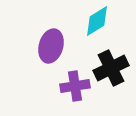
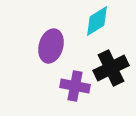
purple cross: rotated 20 degrees clockwise
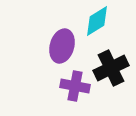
purple ellipse: moved 11 px right
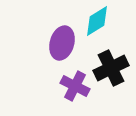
purple ellipse: moved 3 px up
purple cross: rotated 16 degrees clockwise
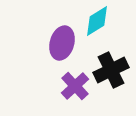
black cross: moved 2 px down
purple cross: rotated 20 degrees clockwise
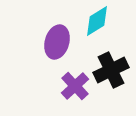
purple ellipse: moved 5 px left, 1 px up
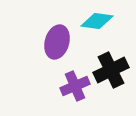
cyan diamond: rotated 40 degrees clockwise
purple cross: rotated 20 degrees clockwise
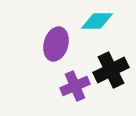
cyan diamond: rotated 8 degrees counterclockwise
purple ellipse: moved 1 px left, 2 px down
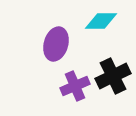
cyan diamond: moved 4 px right
black cross: moved 2 px right, 6 px down
